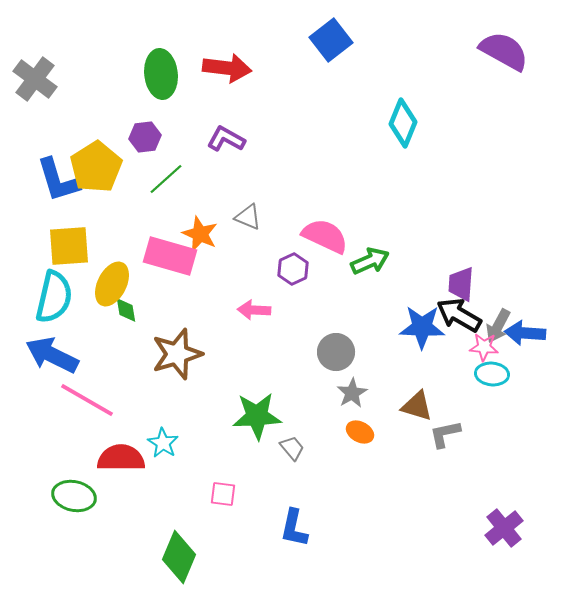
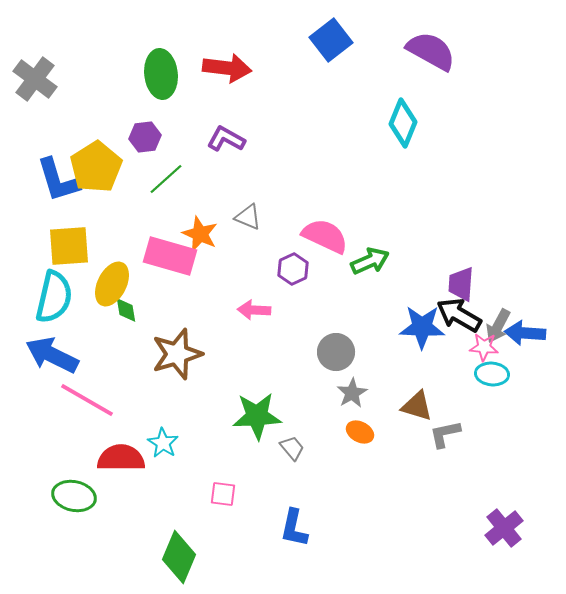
purple semicircle at (504, 51): moved 73 px left
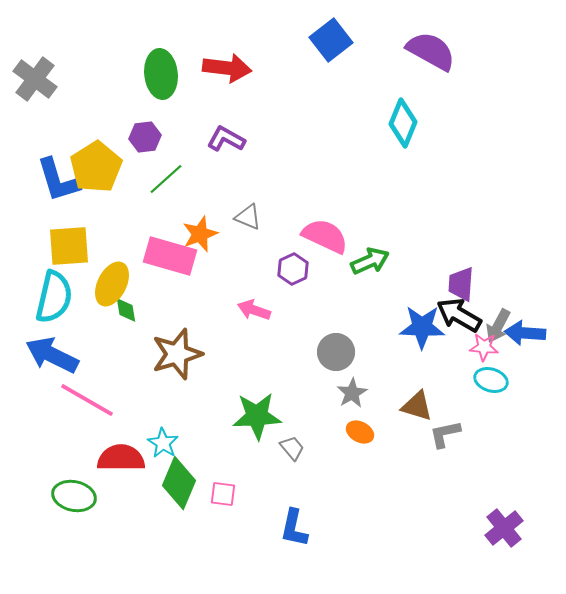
orange star at (200, 234): rotated 27 degrees clockwise
pink arrow at (254, 310): rotated 16 degrees clockwise
cyan ellipse at (492, 374): moved 1 px left, 6 px down; rotated 12 degrees clockwise
green diamond at (179, 557): moved 74 px up
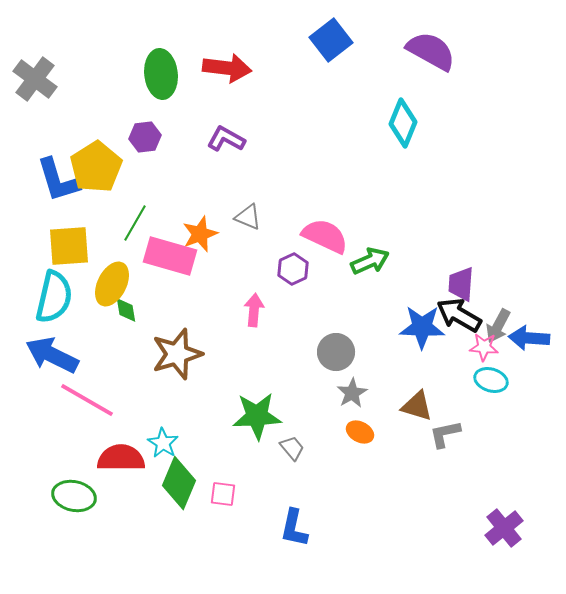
green line at (166, 179): moved 31 px left, 44 px down; rotated 18 degrees counterclockwise
pink arrow at (254, 310): rotated 76 degrees clockwise
blue arrow at (525, 333): moved 4 px right, 5 px down
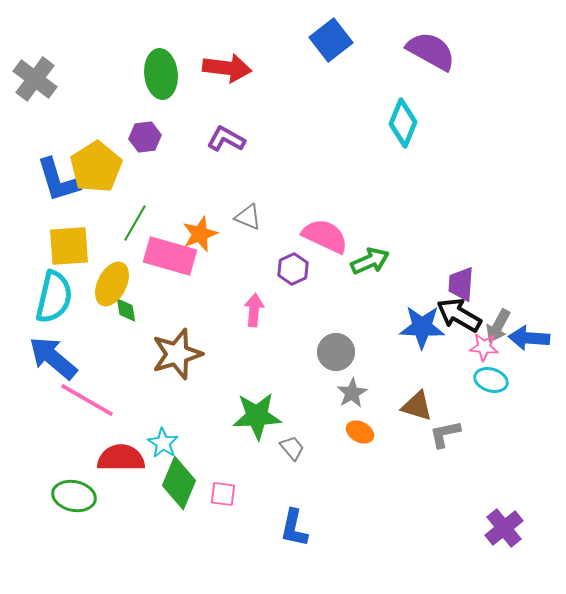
blue arrow at (52, 355): moved 1 px right, 3 px down; rotated 14 degrees clockwise
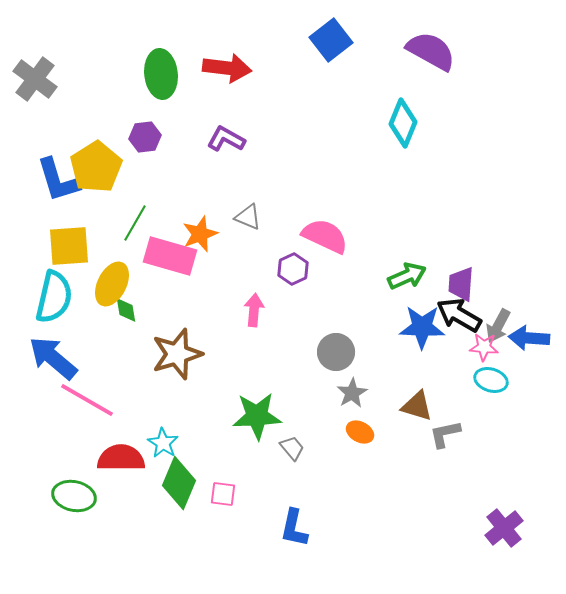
green arrow at (370, 261): moved 37 px right, 15 px down
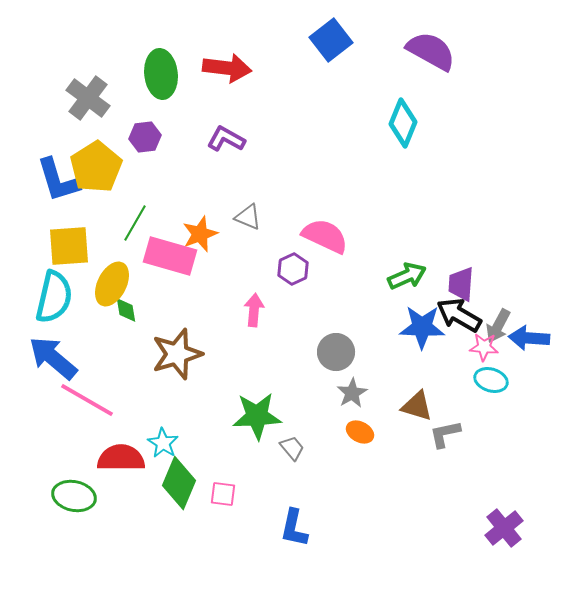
gray cross at (35, 79): moved 53 px right, 19 px down
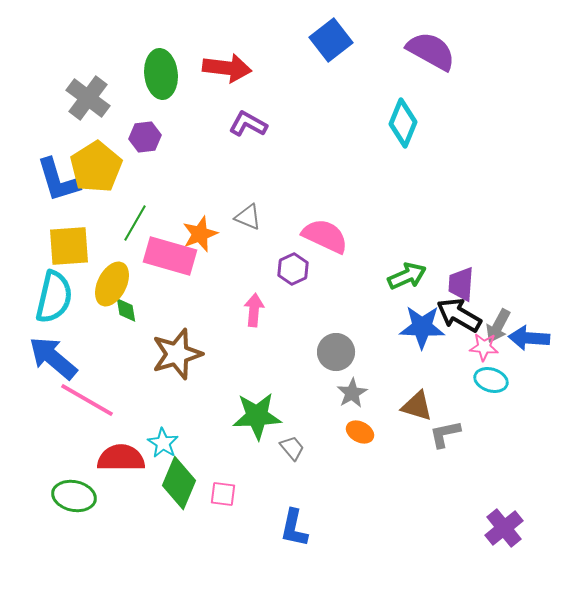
purple L-shape at (226, 139): moved 22 px right, 15 px up
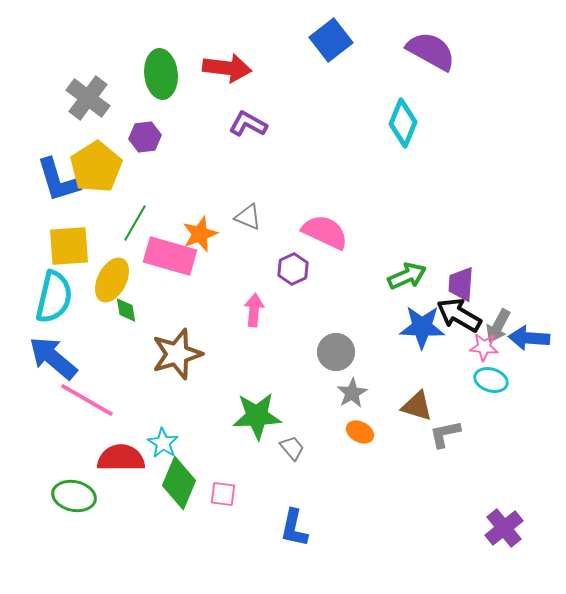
pink semicircle at (325, 236): moved 4 px up
yellow ellipse at (112, 284): moved 4 px up
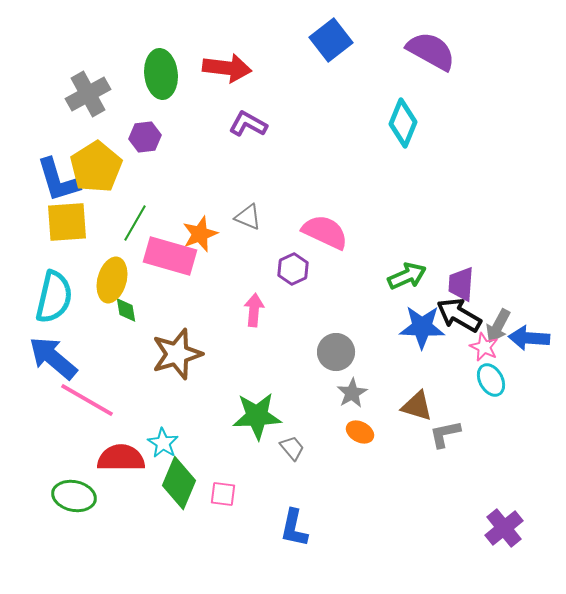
gray cross at (88, 98): moved 4 px up; rotated 24 degrees clockwise
yellow square at (69, 246): moved 2 px left, 24 px up
yellow ellipse at (112, 280): rotated 12 degrees counterclockwise
pink star at (484, 347): rotated 20 degrees clockwise
cyan ellipse at (491, 380): rotated 44 degrees clockwise
